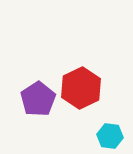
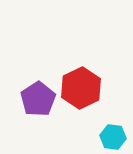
cyan hexagon: moved 3 px right, 1 px down
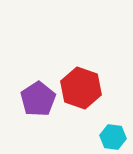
red hexagon: rotated 15 degrees counterclockwise
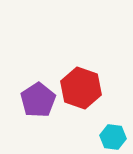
purple pentagon: moved 1 px down
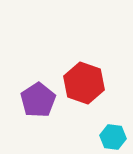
red hexagon: moved 3 px right, 5 px up
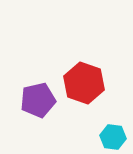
purple pentagon: rotated 20 degrees clockwise
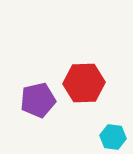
red hexagon: rotated 21 degrees counterclockwise
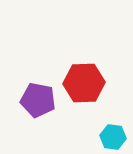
purple pentagon: rotated 24 degrees clockwise
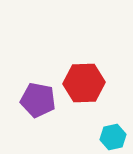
cyan hexagon: rotated 20 degrees counterclockwise
